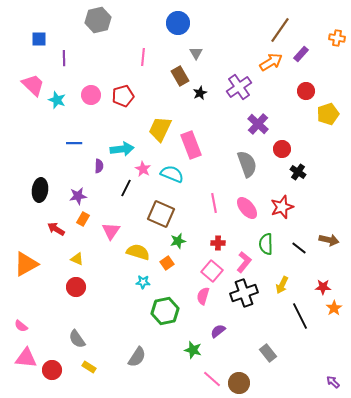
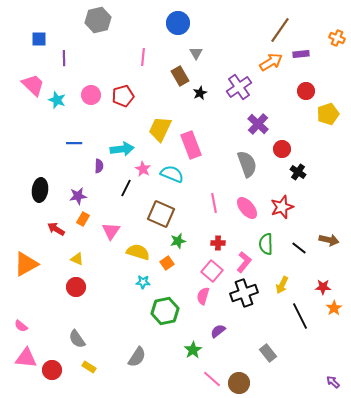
orange cross at (337, 38): rotated 14 degrees clockwise
purple rectangle at (301, 54): rotated 42 degrees clockwise
green star at (193, 350): rotated 24 degrees clockwise
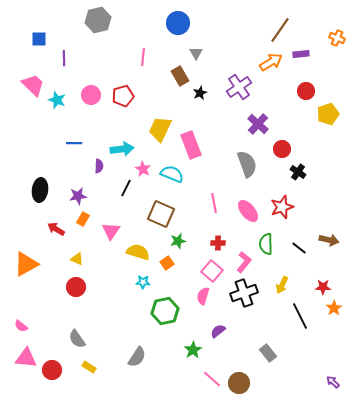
pink ellipse at (247, 208): moved 1 px right, 3 px down
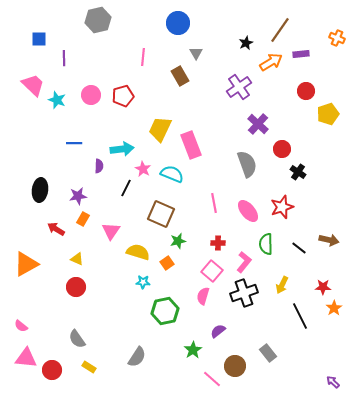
black star at (200, 93): moved 46 px right, 50 px up
brown circle at (239, 383): moved 4 px left, 17 px up
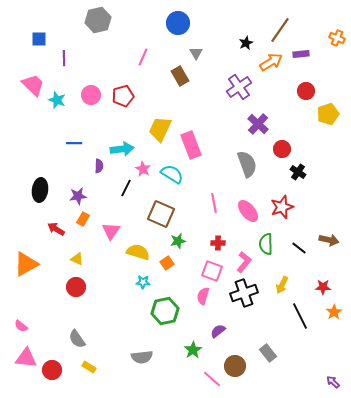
pink line at (143, 57): rotated 18 degrees clockwise
cyan semicircle at (172, 174): rotated 10 degrees clockwise
pink square at (212, 271): rotated 20 degrees counterclockwise
orange star at (334, 308): moved 4 px down
gray semicircle at (137, 357): moved 5 px right; rotated 50 degrees clockwise
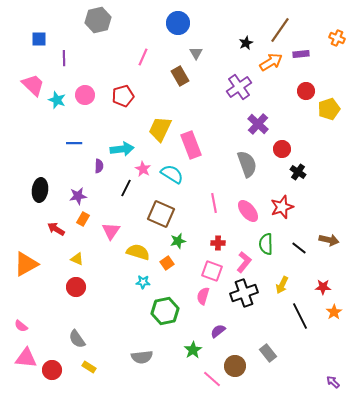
pink circle at (91, 95): moved 6 px left
yellow pentagon at (328, 114): moved 1 px right, 5 px up
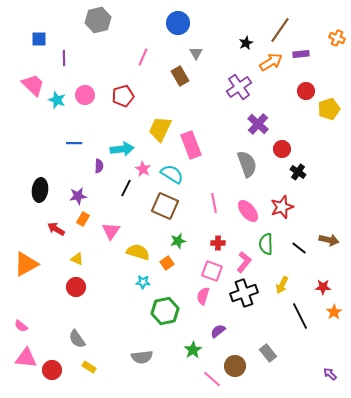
brown square at (161, 214): moved 4 px right, 8 px up
purple arrow at (333, 382): moved 3 px left, 8 px up
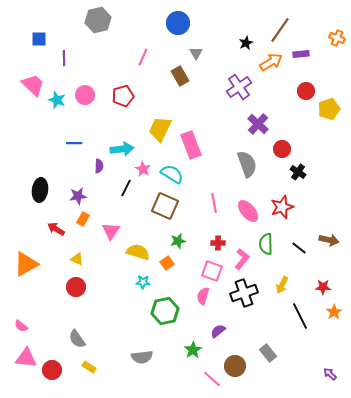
pink L-shape at (244, 262): moved 2 px left, 3 px up
